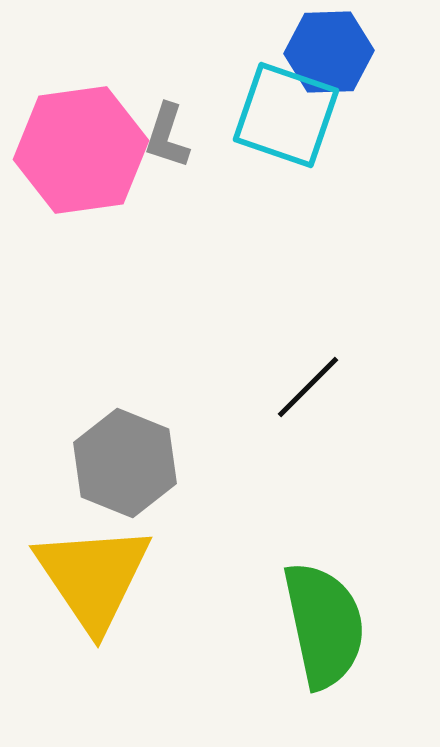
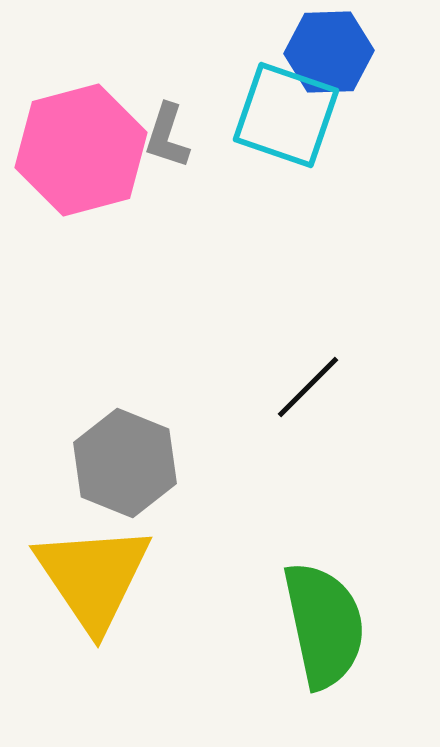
pink hexagon: rotated 7 degrees counterclockwise
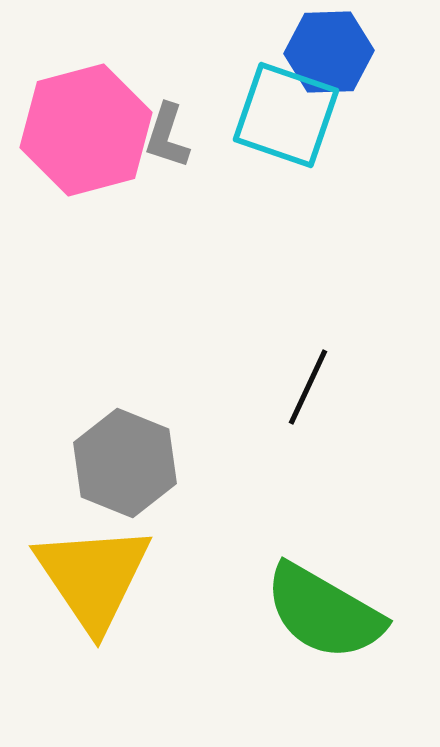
pink hexagon: moved 5 px right, 20 px up
black line: rotated 20 degrees counterclockwise
green semicircle: moved 13 px up; rotated 132 degrees clockwise
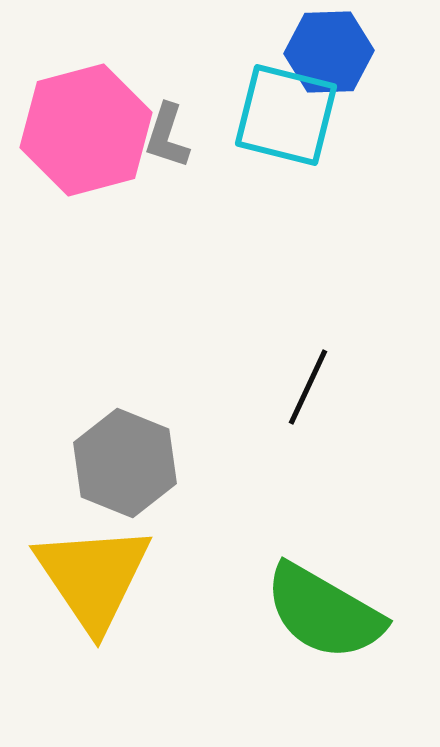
cyan square: rotated 5 degrees counterclockwise
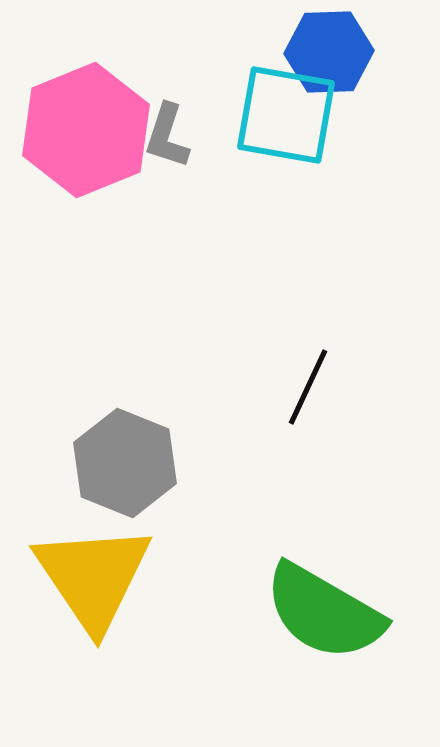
cyan square: rotated 4 degrees counterclockwise
pink hexagon: rotated 7 degrees counterclockwise
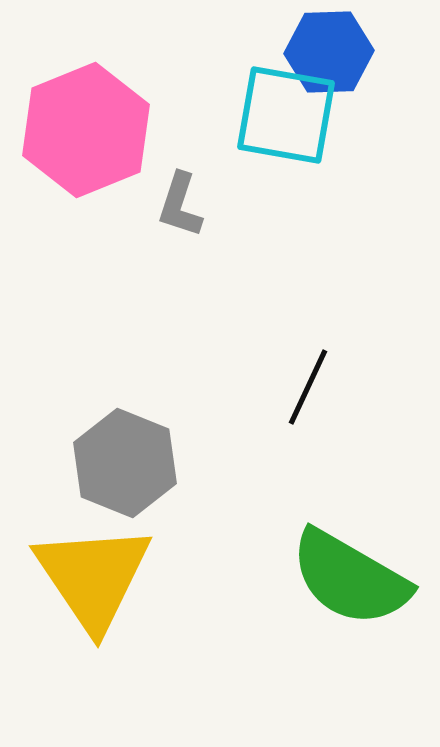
gray L-shape: moved 13 px right, 69 px down
green semicircle: moved 26 px right, 34 px up
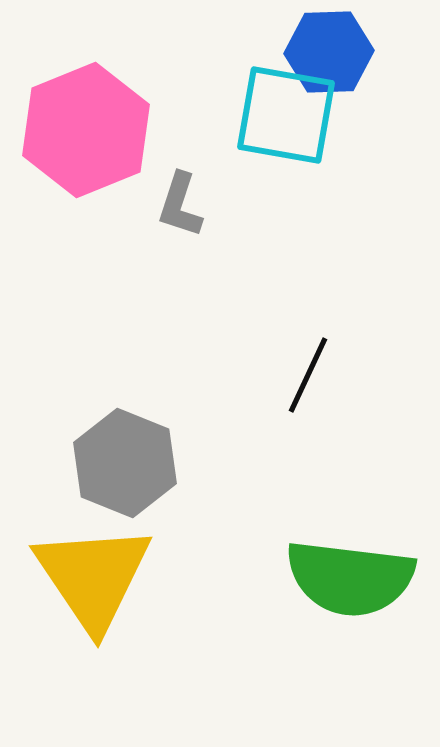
black line: moved 12 px up
green semicircle: rotated 23 degrees counterclockwise
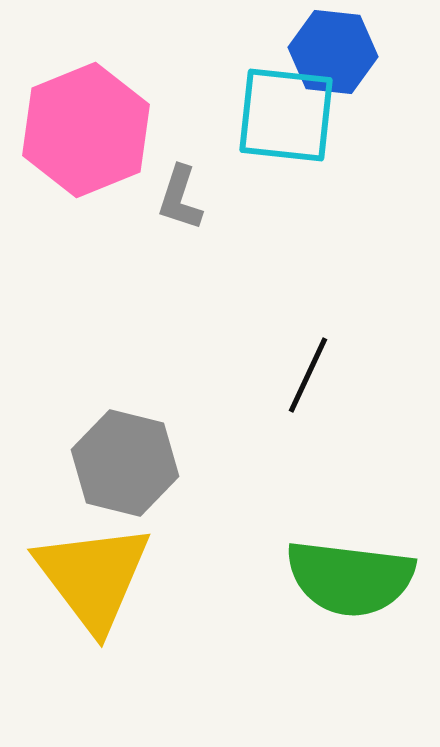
blue hexagon: moved 4 px right; rotated 8 degrees clockwise
cyan square: rotated 4 degrees counterclockwise
gray L-shape: moved 7 px up
gray hexagon: rotated 8 degrees counterclockwise
yellow triangle: rotated 3 degrees counterclockwise
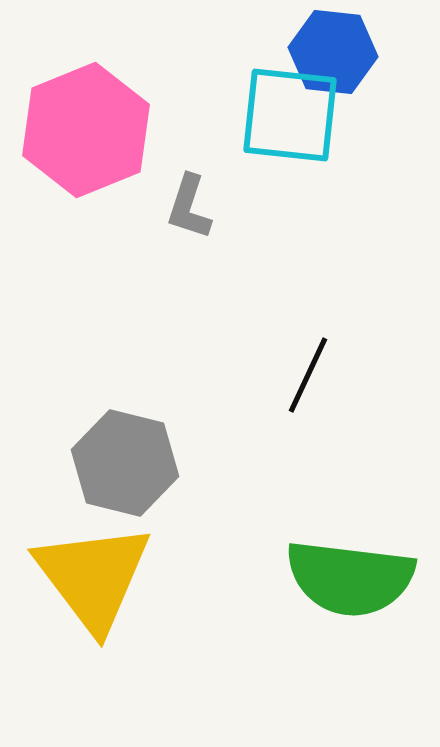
cyan square: moved 4 px right
gray L-shape: moved 9 px right, 9 px down
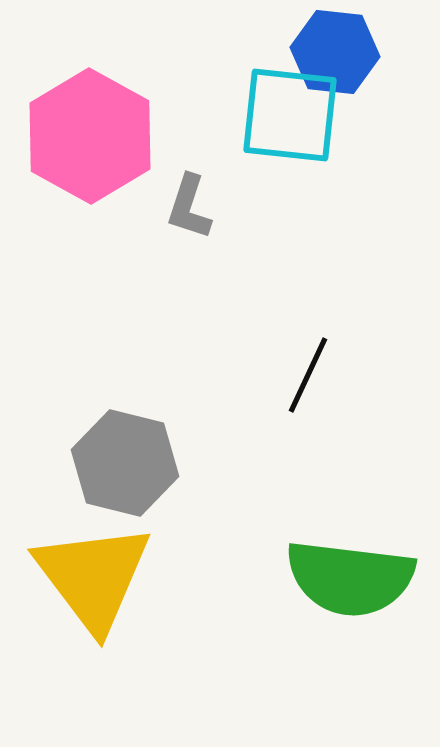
blue hexagon: moved 2 px right
pink hexagon: moved 4 px right, 6 px down; rotated 9 degrees counterclockwise
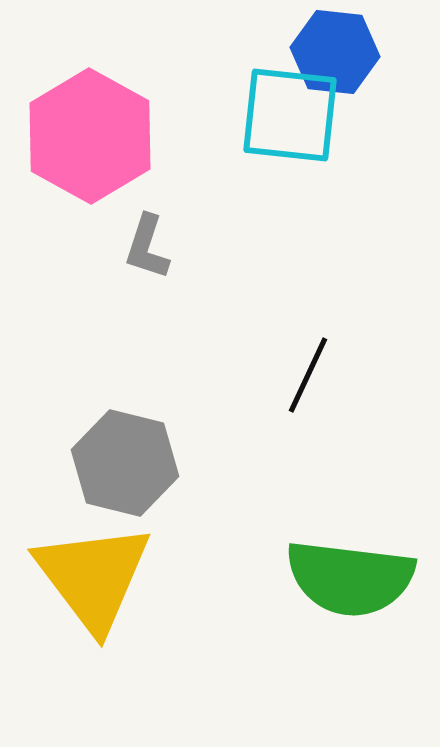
gray L-shape: moved 42 px left, 40 px down
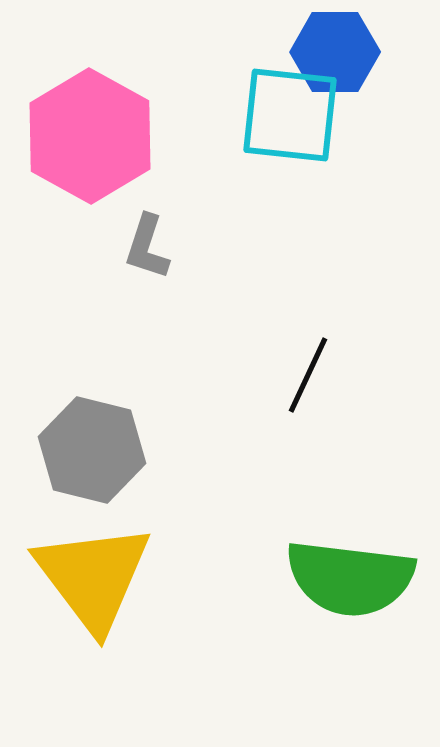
blue hexagon: rotated 6 degrees counterclockwise
gray hexagon: moved 33 px left, 13 px up
